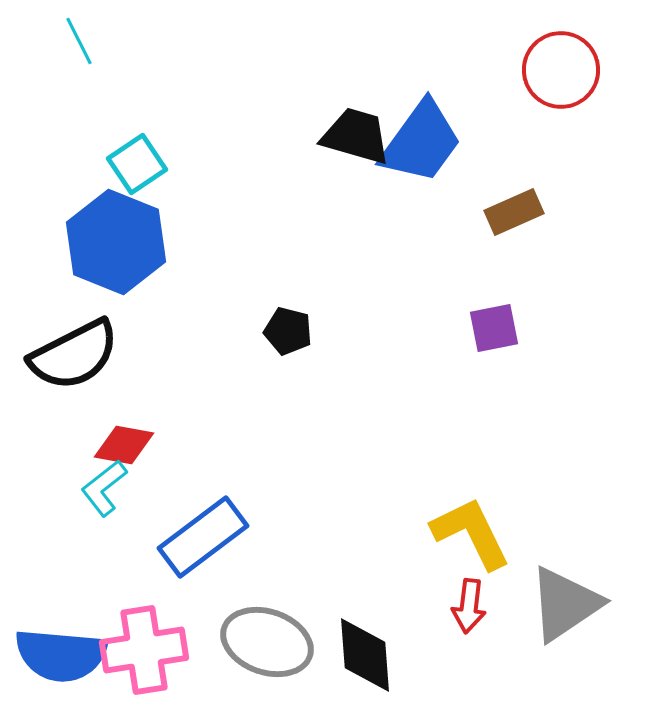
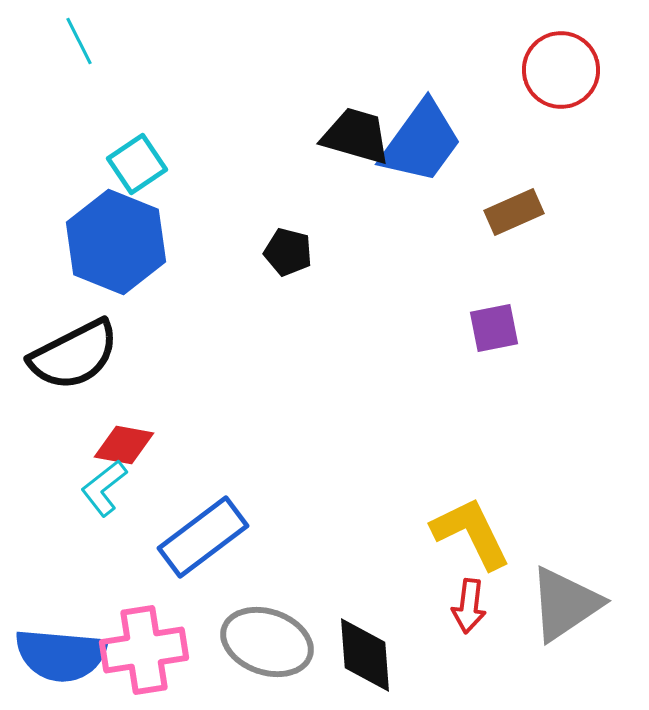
black pentagon: moved 79 px up
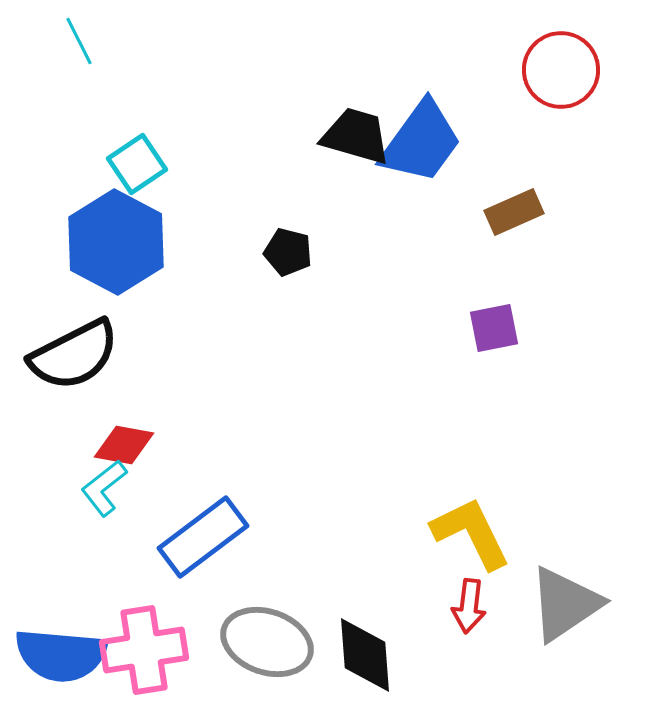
blue hexagon: rotated 6 degrees clockwise
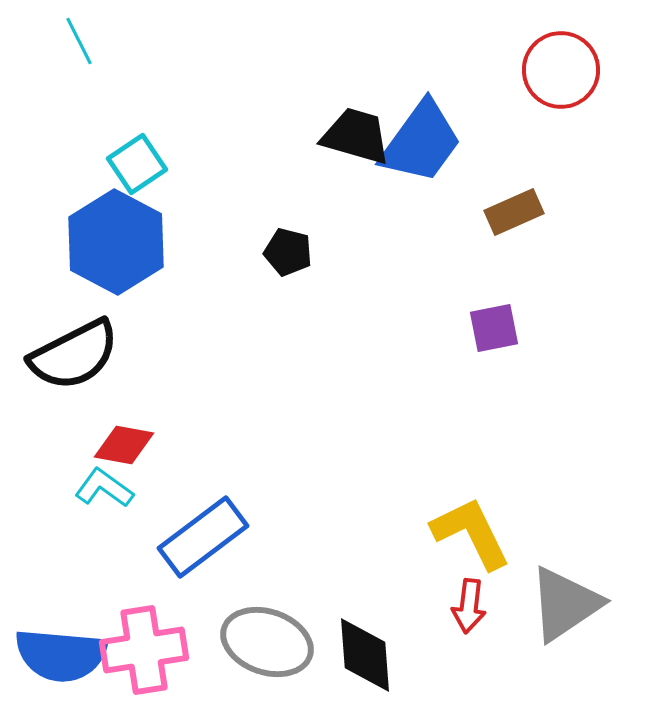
cyan L-shape: rotated 74 degrees clockwise
